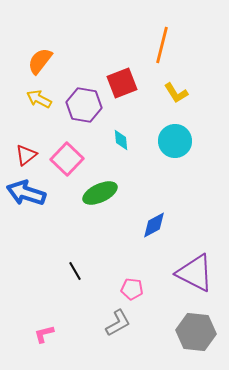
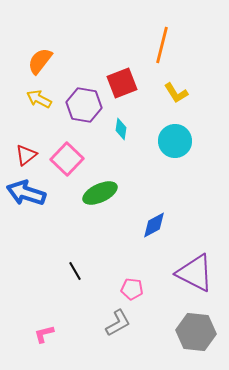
cyan diamond: moved 11 px up; rotated 15 degrees clockwise
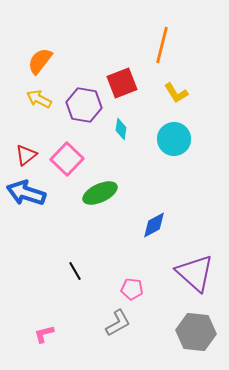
cyan circle: moved 1 px left, 2 px up
purple triangle: rotated 15 degrees clockwise
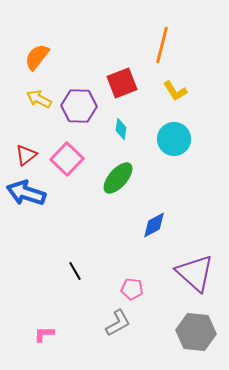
orange semicircle: moved 3 px left, 4 px up
yellow L-shape: moved 1 px left, 2 px up
purple hexagon: moved 5 px left, 1 px down; rotated 8 degrees counterclockwise
green ellipse: moved 18 px right, 15 px up; rotated 24 degrees counterclockwise
pink L-shape: rotated 15 degrees clockwise
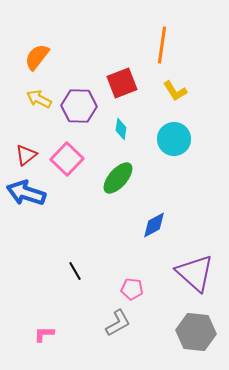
orange line: rotated 6 degrees counterclockwise
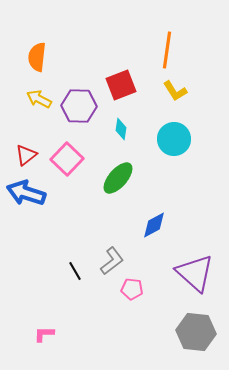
orange line: moved 5 px right, 5 px down
orange semicircle: rotated 32 degrees counterclockwise
red square: moved 1 px left, 2 px down
gray L-shape: moved 6 px left, 62 px up; rotated 8 degrees counterclockwise
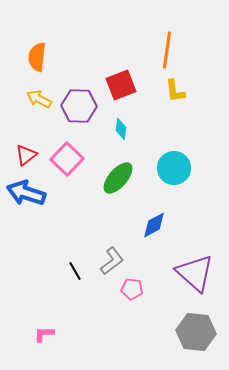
yellow L-shape: rotated 25 degrees clockwise
cyan circle: moved 29 px down
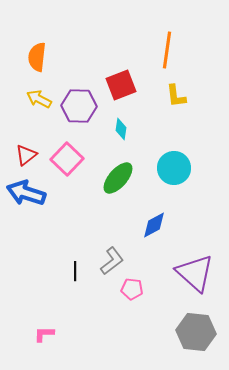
yellow L-shape: moved 1 px right, 5 px down
black line: rotated 30 degrees clockwise
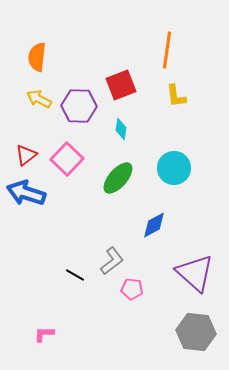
black line: moved 4 px down; rotated 60 degrees counterclockwise
